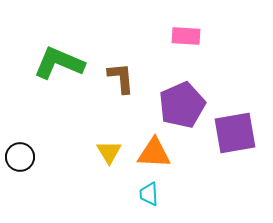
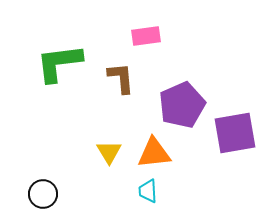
pink rectangle: moved 40 px left; rotated 12 degrees counterclockwise
green L-shape: rotated 30 degrees counterclockwise
orange triangle: rotated 9 degrees counterclockwise
black circle: moved 23 px right, 37 px down
cyan trapezoid: moved 1 px left, 3 px up
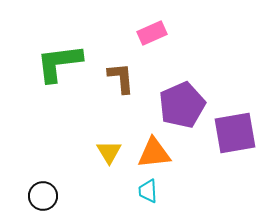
pink rectangle: moved 6 px right, 3 px up; rotated 16 degrees counterclockwise
black circle: moved 2 px down
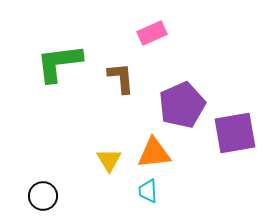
yellow triangle: moved 8 px down
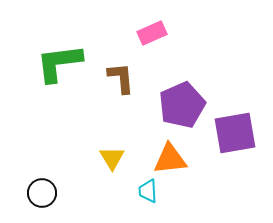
orange triangle: moved 16 px right, 6 px down
yellow triangle: moved 3 px right, 2 px up
black circle: moved 1 px left, 3 px up
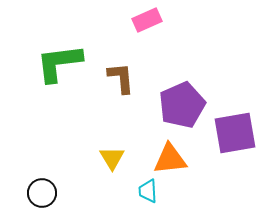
pink rectangle: moved 5 px left, 13 px up
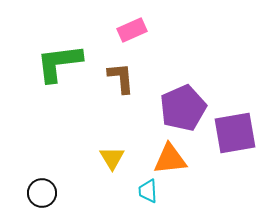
pink rectangle: moved 15 px left, 10 px down
purple pentagon: moved 1 px right, 3 px down
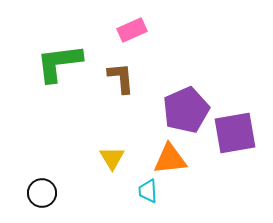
purple pentagon: moved 3 px right, 2 px down
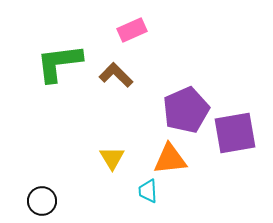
brown L-shape: moved 5 px left, 3 px up; rotated 40 degrees counterclockwise
black circle: moved 8 px down
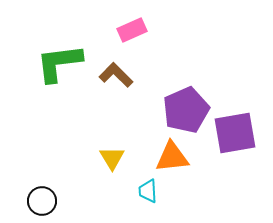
orange triangle: moved 2 px right, 2 px up
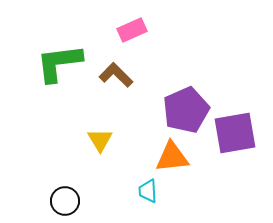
yellow triangle: moved 12 px left, 18 px up
black circle: moved 23 px right
